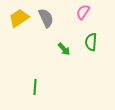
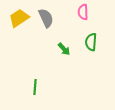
pink semicircle: rotated 35 degrees counterclockwise
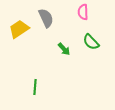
yellow trapezoid: moved 11 px down
green semicircle: rotated 48 degrees counterclockwise
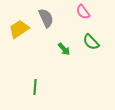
pink semicircle: rotated 35 degrees counterclockwise
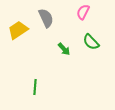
pink semicircle: rotated 63 degrees clockwise
yellow trapezoid: moved 1 px left, 1 px down
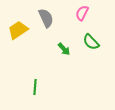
pink semicircle: moved 1 px left, 1 px down
